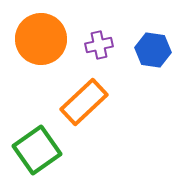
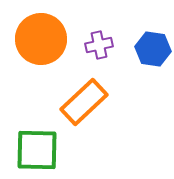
blue hexagon: moved 1 px up
green square: rotated 36 degrees clockwise
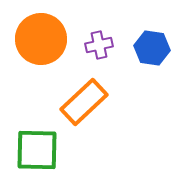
blue hexagon: moved 1 px left, 1 px up
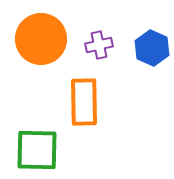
blue hexagon: rotated 16 degrees clockwise
orange rectangle: rotated 48 degrees counterclockwise
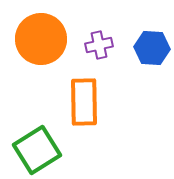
blue hexagon: rotated 20 degrees counterclockwise
green square: rotated 33 degrees counterclockwise
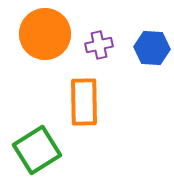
orange circle: moved 4 px right, 5 px up
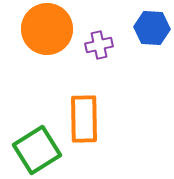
orange circle: moved 2 px right, 5 px up
blue hexagon: moved 20 px up
orange rectangle: moved 17 px down
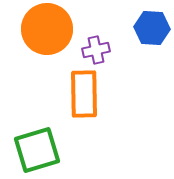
purple cross: moved 3 px left, 5 px down
orange rectangle: moved 25 px up
green square: rotated 15 degrees clockwise
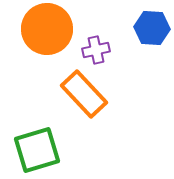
orange rectangle: rotated 42 degrees counterclockwise
